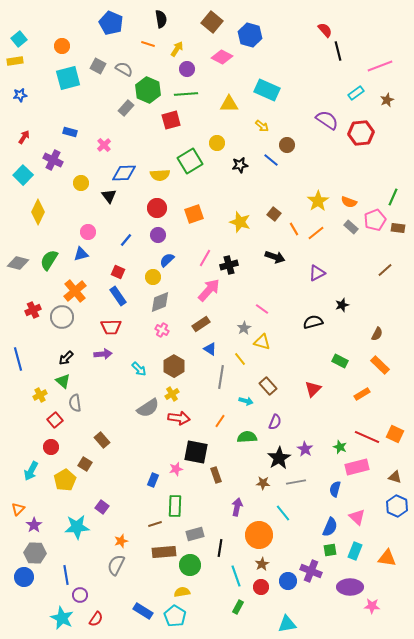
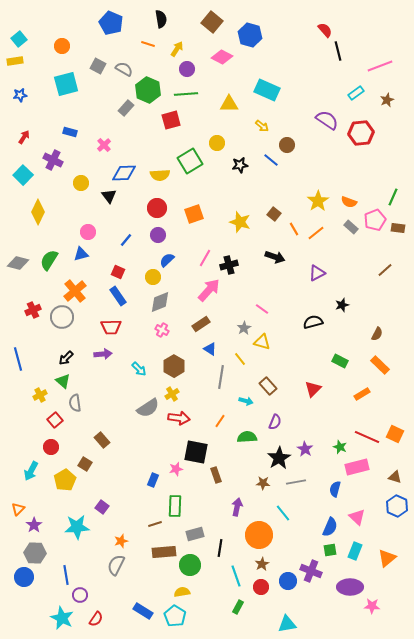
cyan square at (68, 78): moved 2 px left, 6 px down
orange triangle at (387, 558): rotated 48 degrees counterclockwise
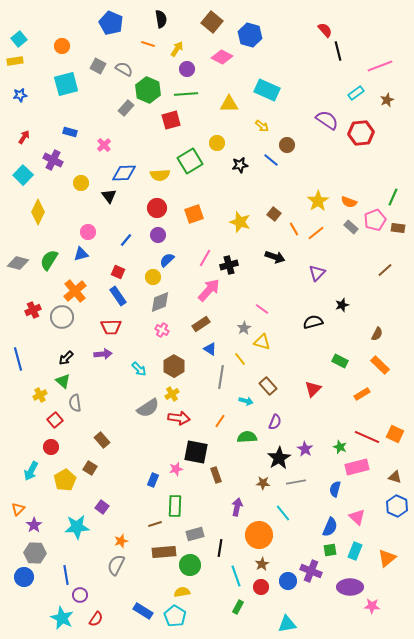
purple triangle at (317, 273): rotated 18 degrees counterclockwise
brown square at (85, 464): moved 5 px right, 4 px down
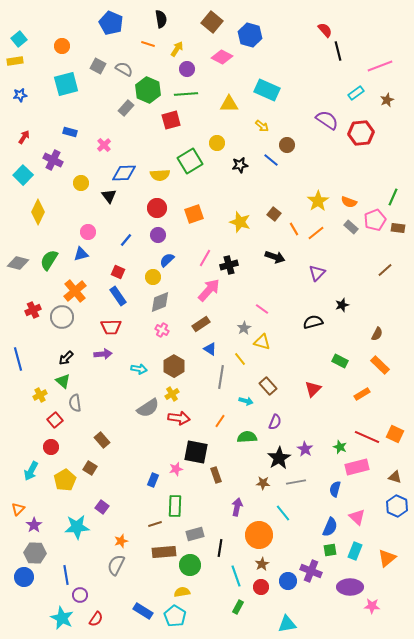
cyan arrow at (139, 369): rotated 35 degrees counterclockwise
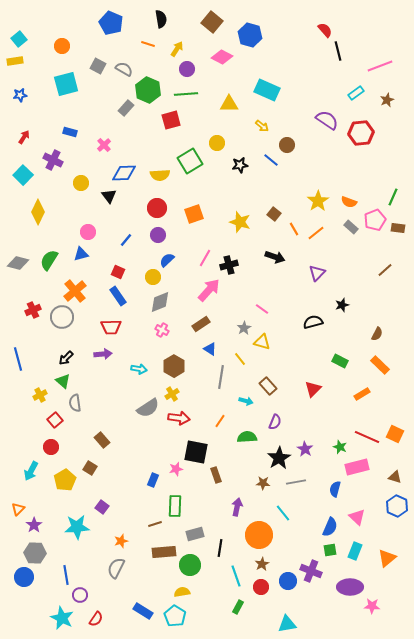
gray semicircle at (116, 565): moved 3 px down
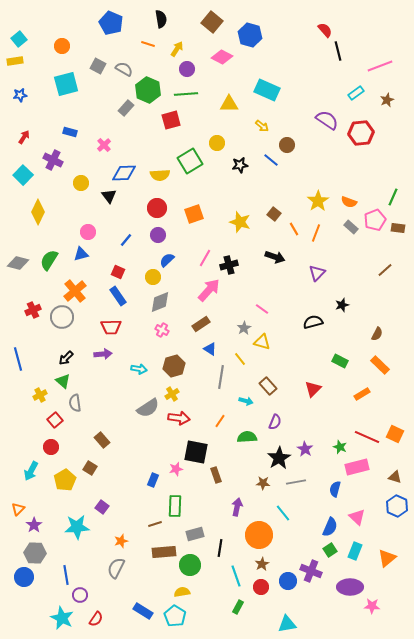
orange line at (316, 233): rotated 30 degrees counterclockwise
brown hexagon at (174, 366): rotated 15 degrees clockwise
green square at (330, 550): rotated 24 degrees counterclockwise
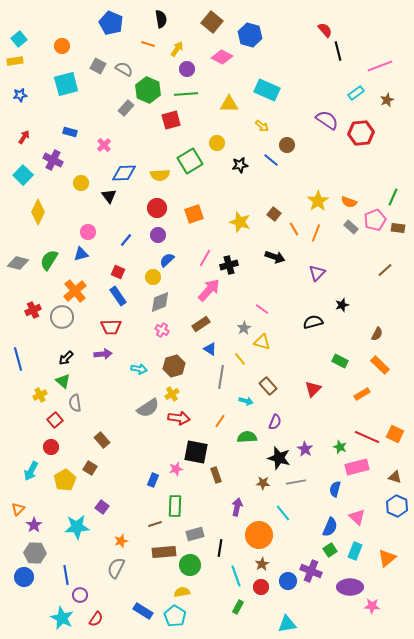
black star at (279, 458): rotated 25 degrees counterclockwise
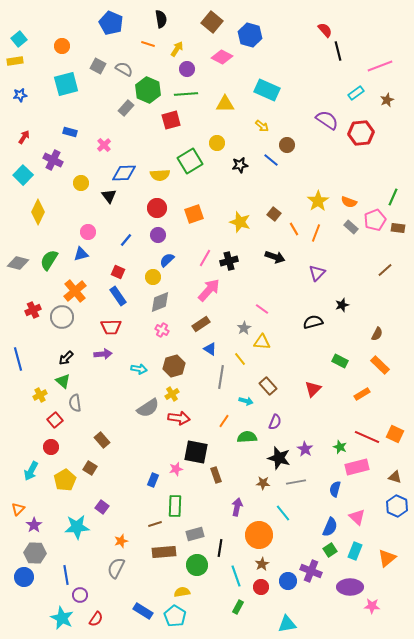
yellow triangle at (229, 104): moved 4 px left
black cross at (229, 265): moved 4 px up
yellow triangle at (262, 342): rotated 12 degrees counterclockwise
orange line at (220, 421): moved 4 px right
green circle at (190, 565): moved 7 px right
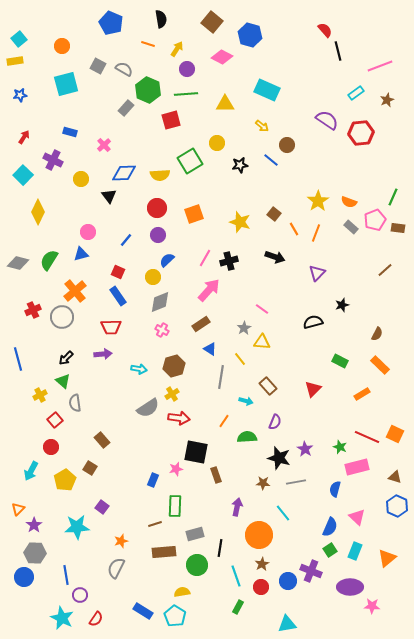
yellow circle at (81, 183): moved 4 px up
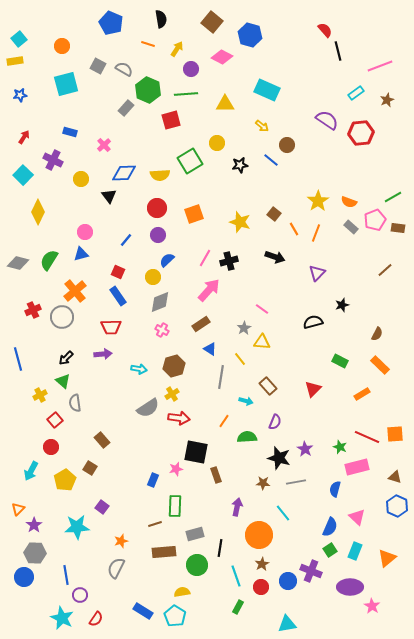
purple circle at (187, 69): moved 4 px right
green line at (393, 197): rotated 36 degrees clockwise
pink circle at (88, 232): moved 3 px left
orange square at (395, 434): rotated 30 degrees counterclockwise
pink star at (372, 606): rotated 28 degrees clockwise
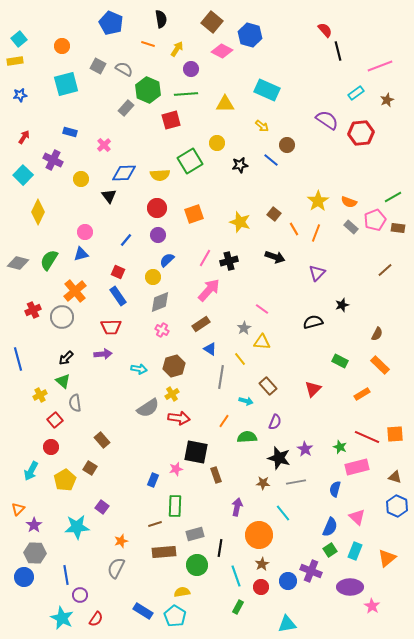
pink diamond at (222, 57): moved 6 px up
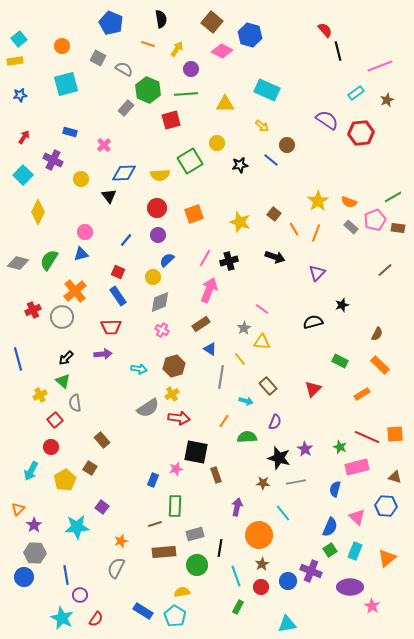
gray square at (98, 66): moved 8 px up
pink arrow at (209, 290): rotated 20 degrees counterclockwise
blue hexagon at (397, 506): moved 11 px left; rotated 20 degrees counterclockwise
